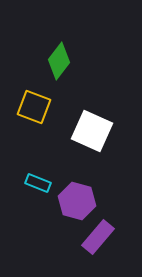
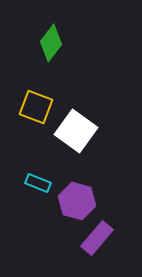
green diamond: moved 8 px left, 18 px up
yellow square: moved 2 px right
white square: moved 16 px left; rotated 12 degrees clockwise
purple rectangle: moved 1 px left, 1 px down
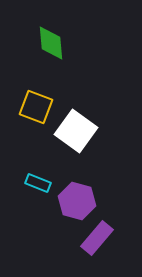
green diamond: rotated 42 degrees counterclockwise
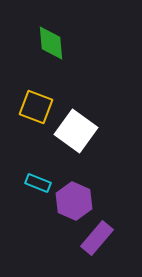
purple hexagon: moved 3 px left; rotated 9 degrees clockwise
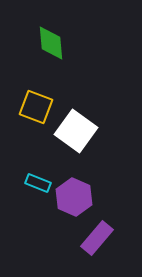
purple hexagon: moved 4 px up
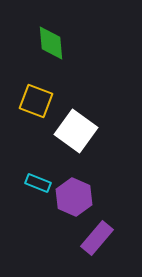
yellow square: moved 6 px up
